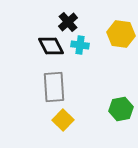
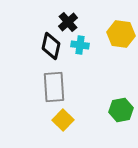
black diamond: rotated 40 degrees clockwise
green hexagon: moved 1 px down
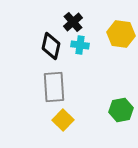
black cross: moved 5 px right
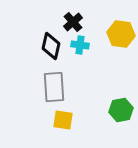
yellow square: rotated 35 degrees counterclockwise
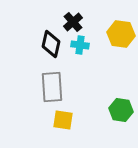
black diamond: moved 2 px up
gray rectangle: moved 2 px left
green hexagon: rotated 20 degrees clockwise
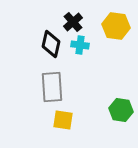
yellow hexagon: moved 5 px left, 8 px up
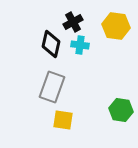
black cross: rotated 12 degrees clockwise
gray rectangle: rotated 24 degrees clockwise
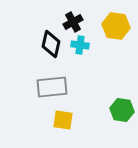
gray rectangle: rotated 64 degrees clockwise
green hexagon: moved 1 px right
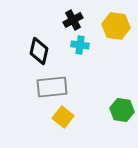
black cross: moved 2 px up
black diamond: moved 12 px left, 7 px down
yellow square: moved 3 px up; rotated 30 degrees clockwise
